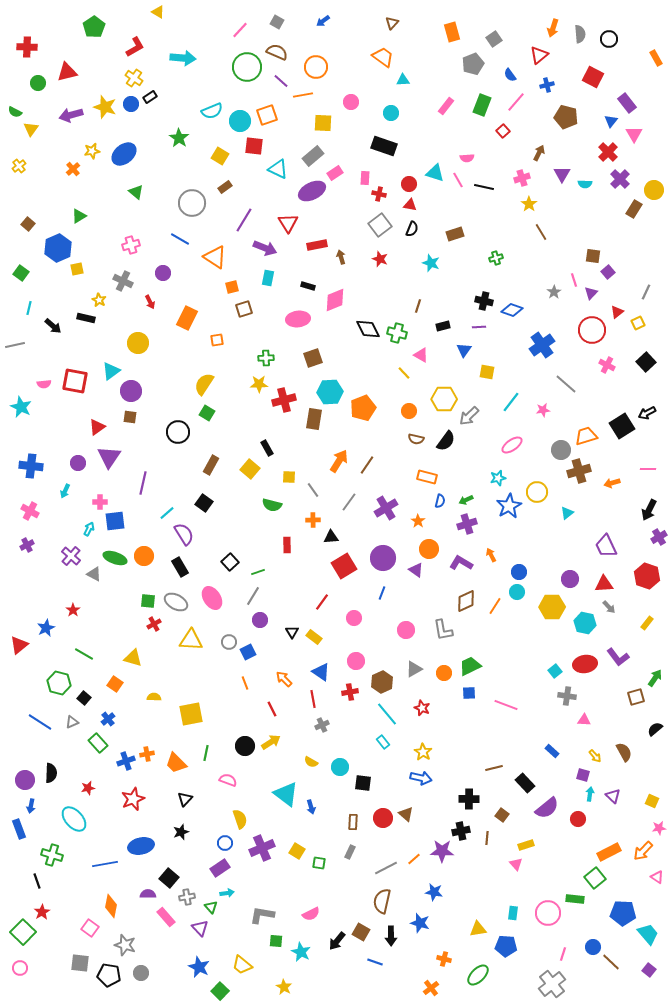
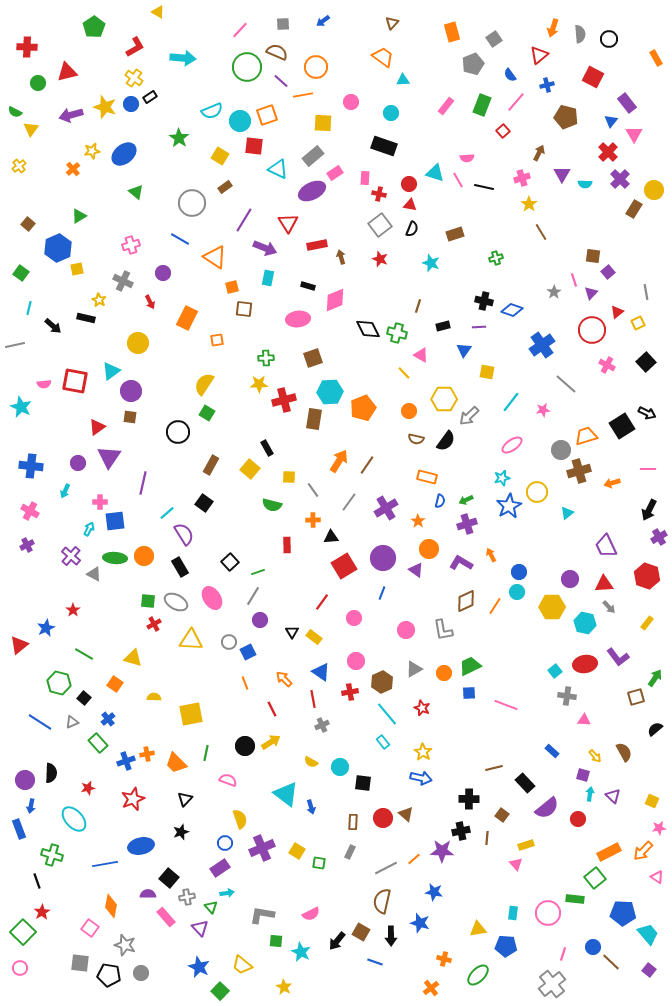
gray square at (277, 22): moved 6 px right, 2 px down; rotated 32 degrees counterclockwise
gray line at (646, 292): rotated 35 degrees counterclockwise
brown square at (244, 309): rotated 24 degrees clockwise
black arrow at (647, 413): rotated 126 degrees counterclockwise
cyan star at (498, 478): moved 4 px right
green ellipse at (115, 558): rotated 15 degrees counterclockwise
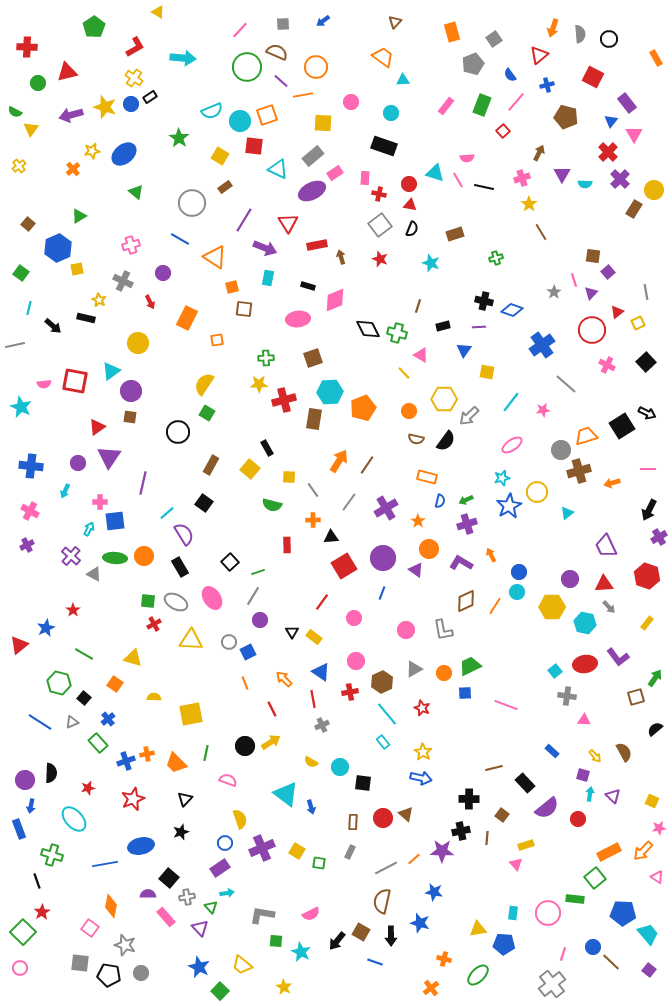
brown triangle at (392, 23): moved 3 px right, 1 px up
blue square at (469, 693): moved 4 px left
blue pentagon at (506, 946): moved 2 px left, 2 px up
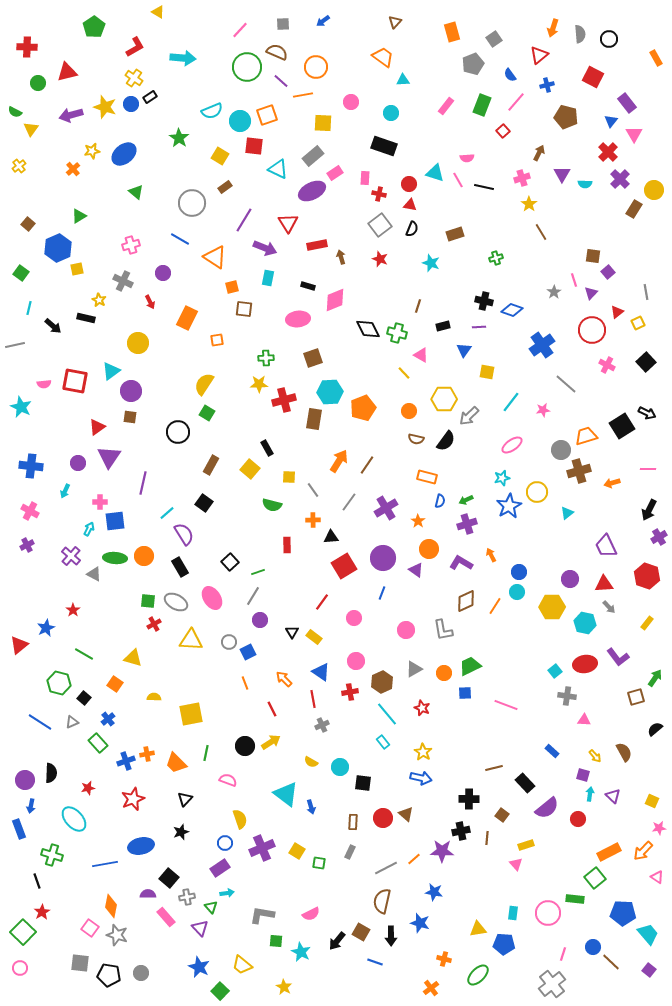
gray star at (125, 945): moved 8 px left, 10 px up
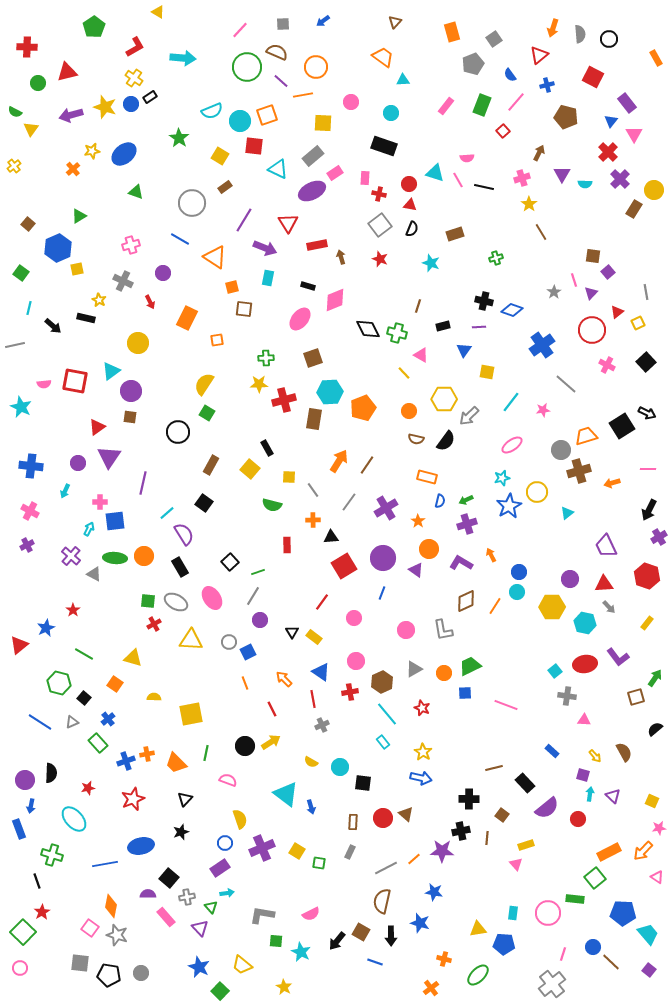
yellow cross at (19, 166): moved 5 px left
green triangle at (136, 192): rotated 21 degrees counterclockwise
pink ellipse at (298, 319): moved 2 px right; rotated 45 degrees counterclockwise
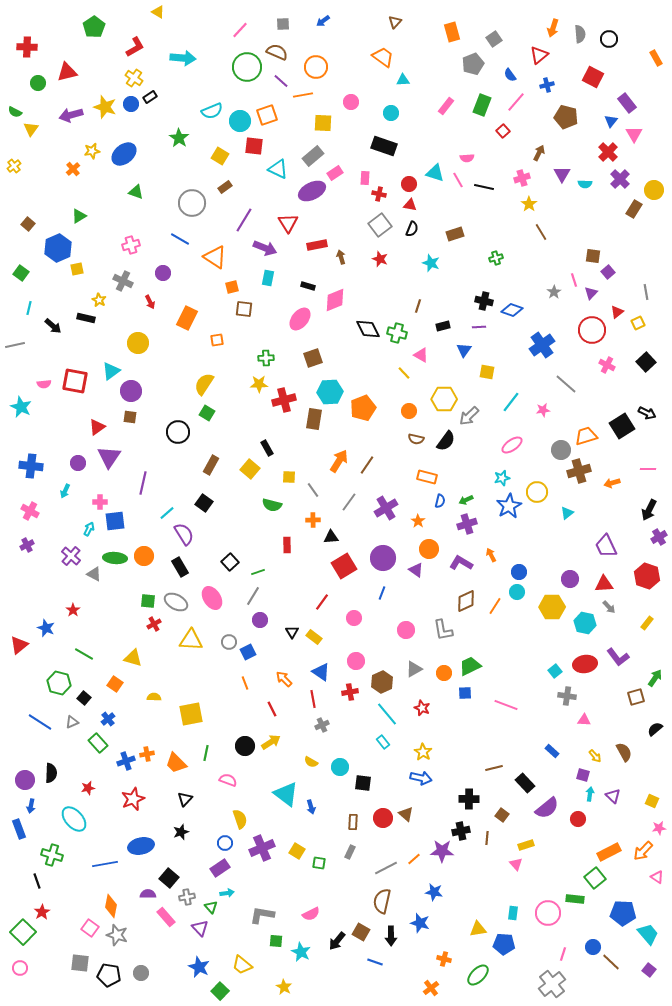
blue star at (46, 628): rotated 24 degrees counterclockwise
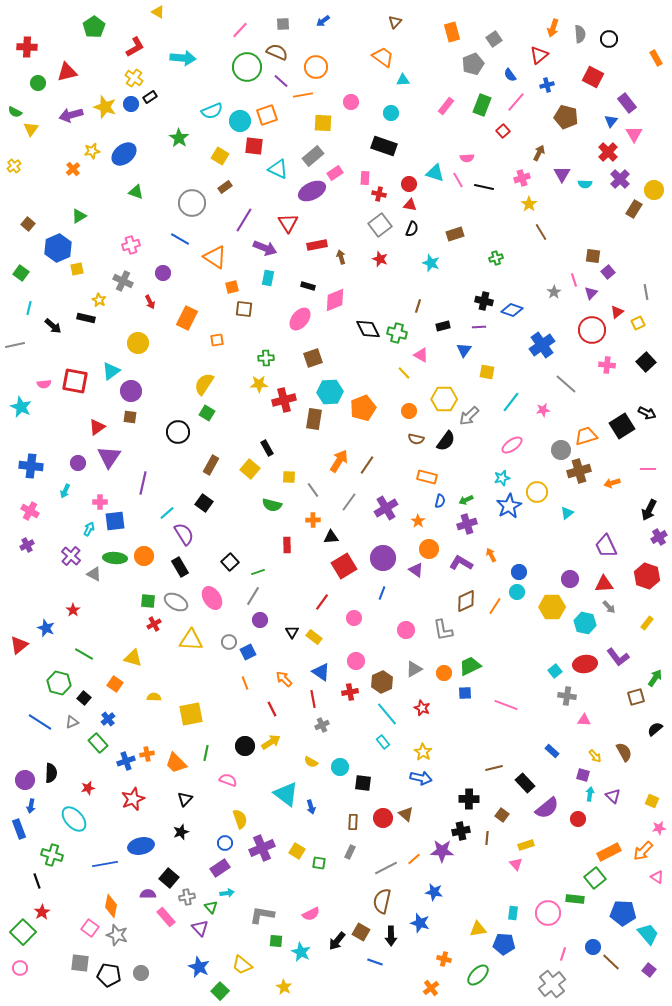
pink cross at (607, 365): rotated 21 degrees counterclockwise
